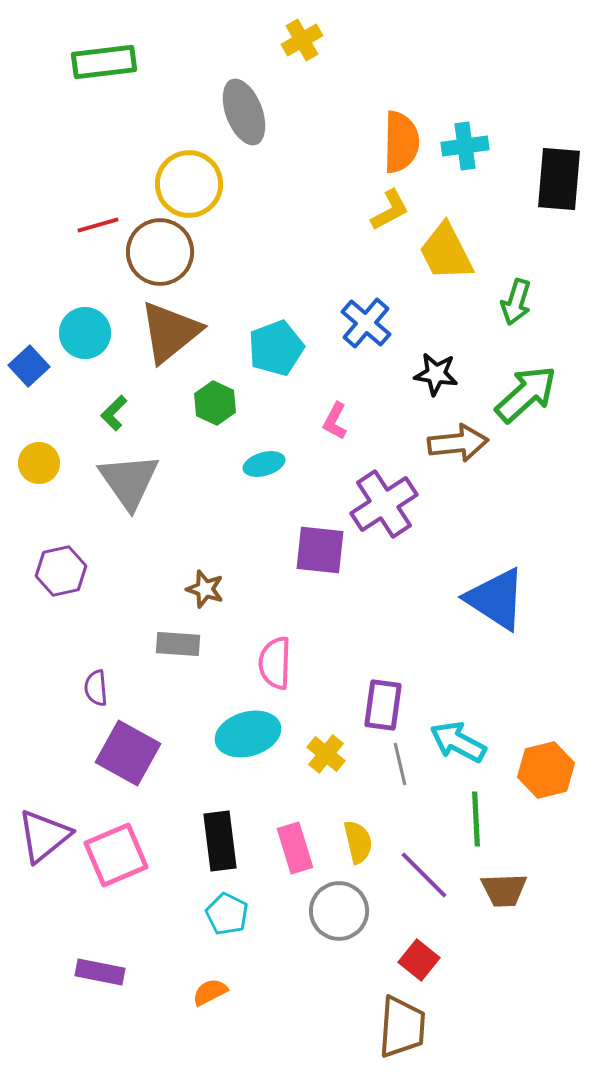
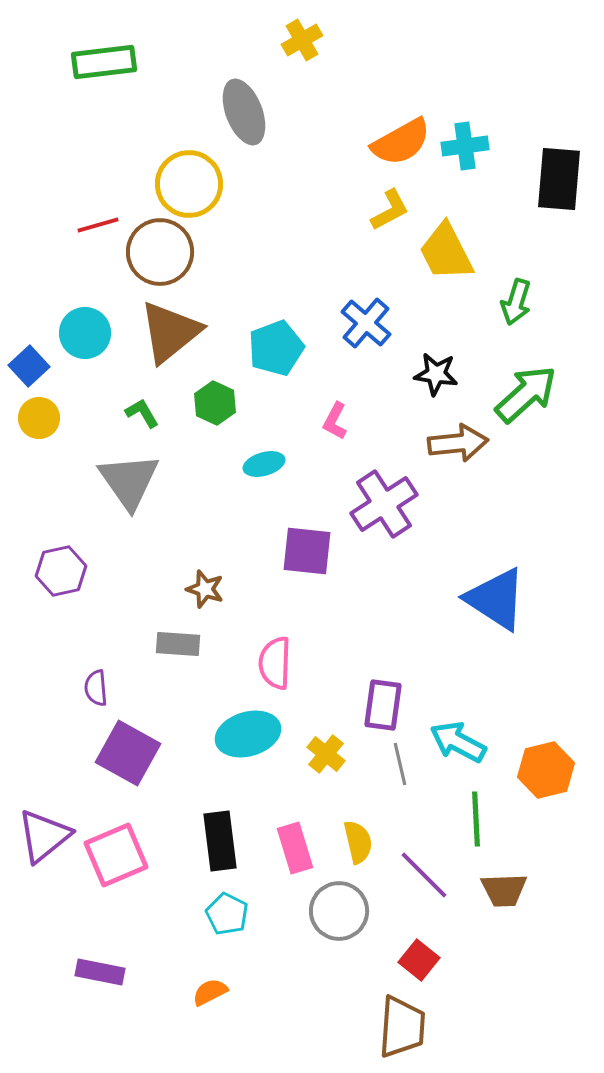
orange semicircle at (401, 142): rotated 60 degrees clockwise
green L-shape at (114, 413): moved 28 px right; rotated 105 degrees clockwise
yellow circle at (39, 463): moved 45 px up
purple square at (320, 550): moved 13 px left, 1 px down
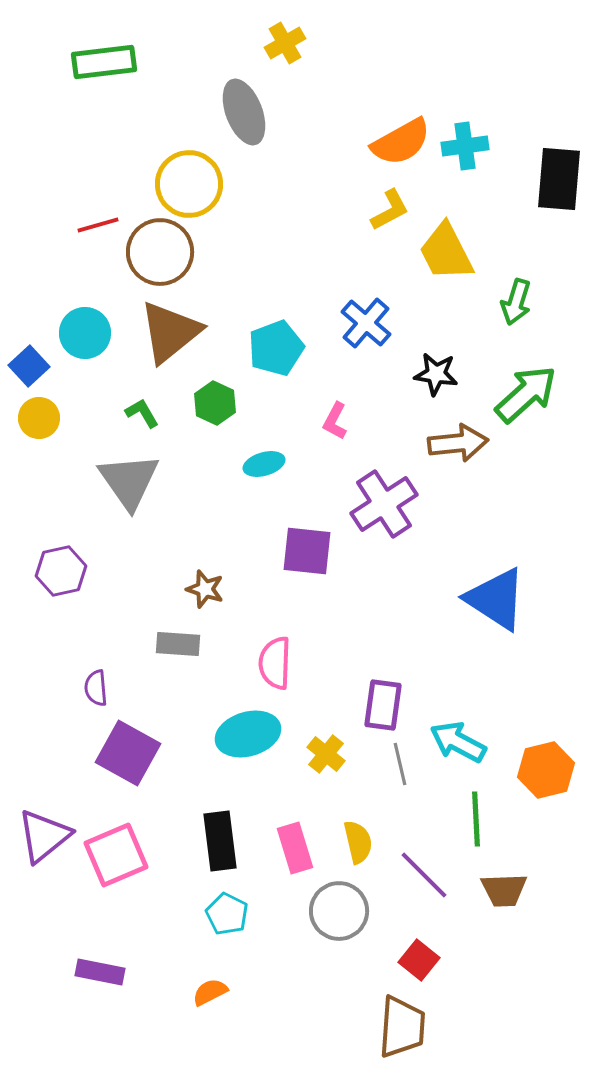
yellow cross at (302, 40): moved 17 px left, 3 px down
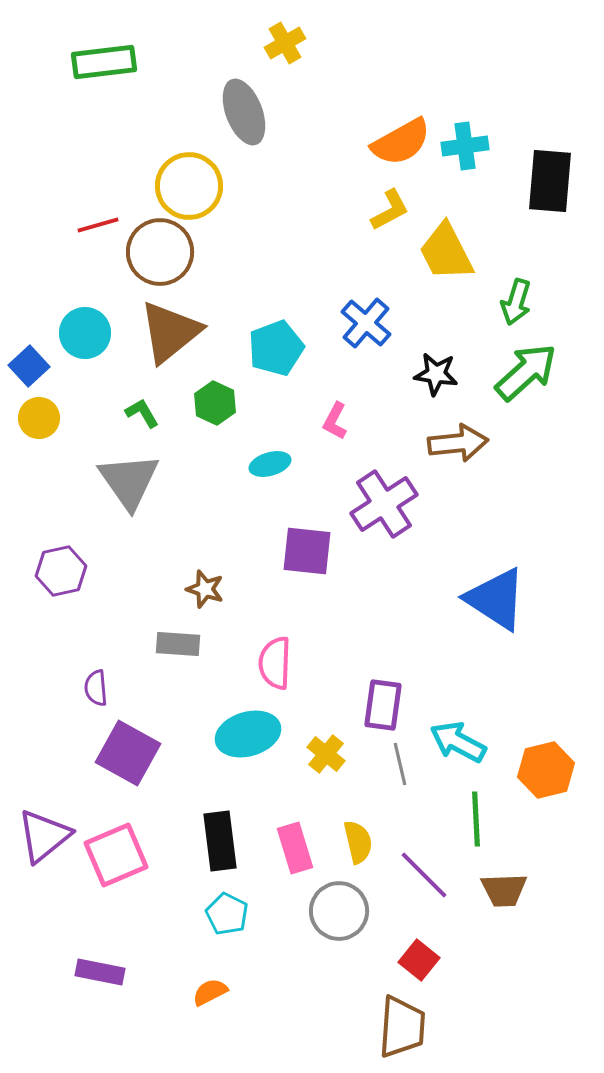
black rectangle at (559, 179): moved 9 px left, 2 px down
yellow circle at (189, 184): moved 2 px down
green arrow at (526, 394): moved 22 px up
cyan ellipse at (264, 464): moved 6 px right
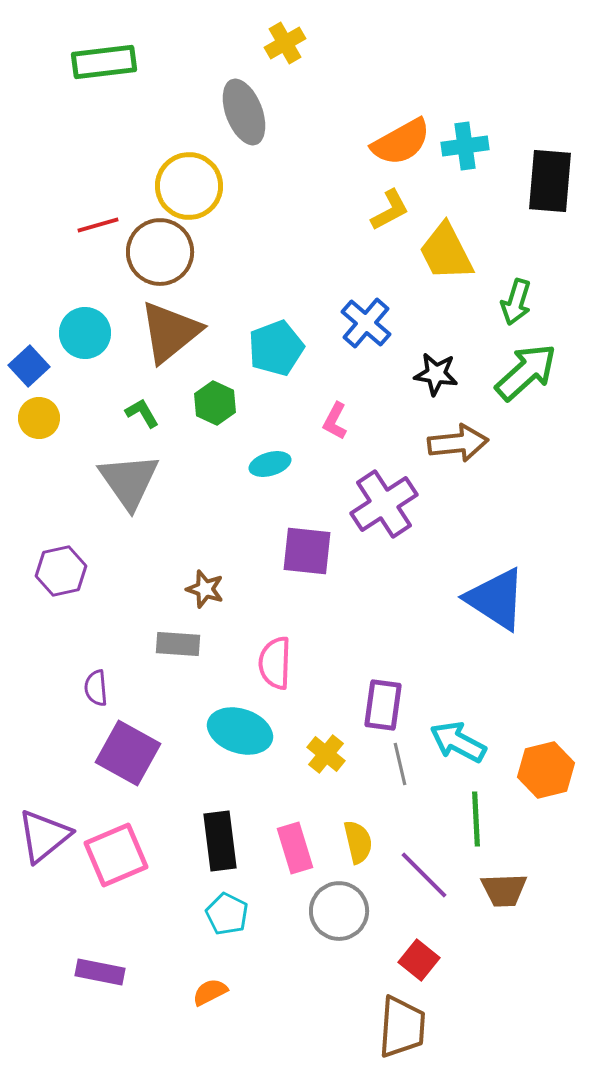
cyan ellipse at (248, 734): moved 8 px left, 3 px up; rotated 34 degrees clockwise
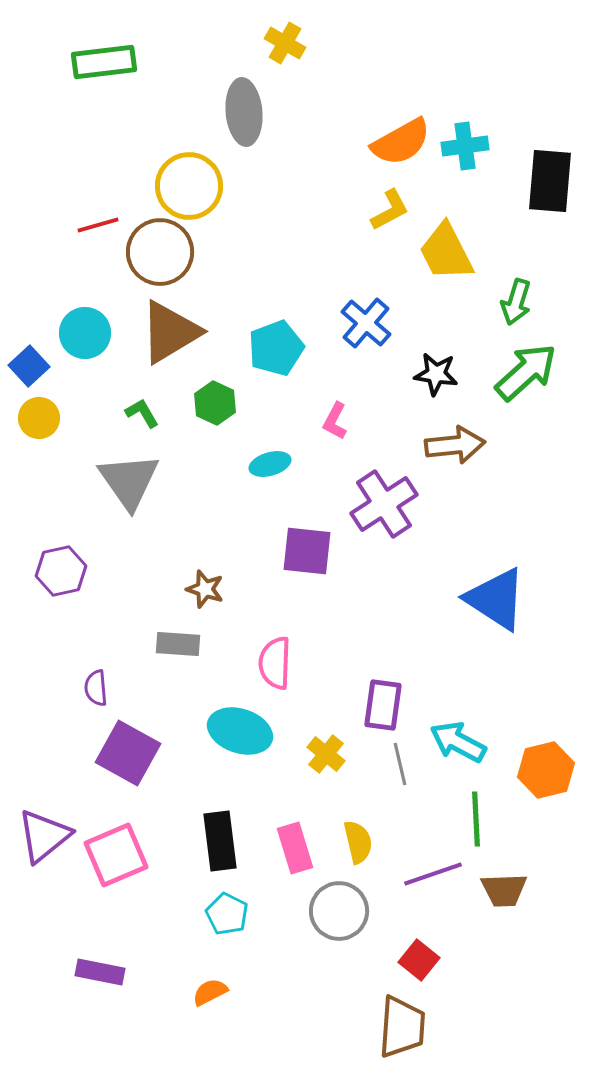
yellow cross at (285, 43): rotated 30 degrees counterclockwise
gray ellipse at (244, 112): rotated 16 degrees clockwise
brown triangle at (170, 332): rotated 8 degrees clockwise
brown arrow at (458, 443): moved 3 px left, 2 px down
purple line at (424, 875): moved 9 px right, 1 px up; rotated 64 degrees counterclockwise
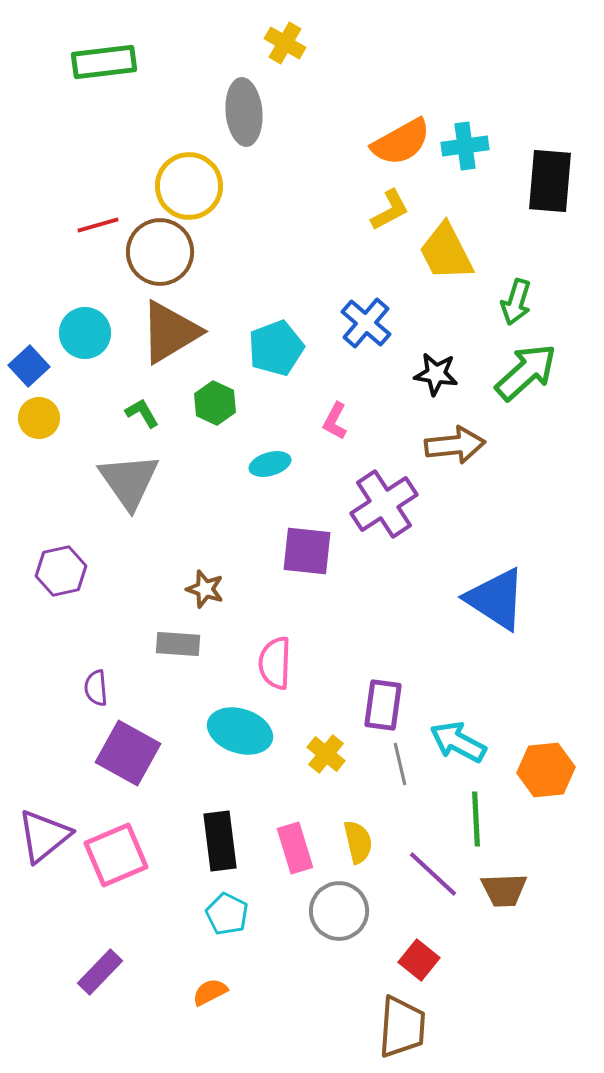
orange hexagon at (546, 770): rotated 8 degrees clockwise
purple line at (433, 874): rotated 62 degrees clockwise
purple rectangle at (100, 972): rotated 57 degrees counterclockwise
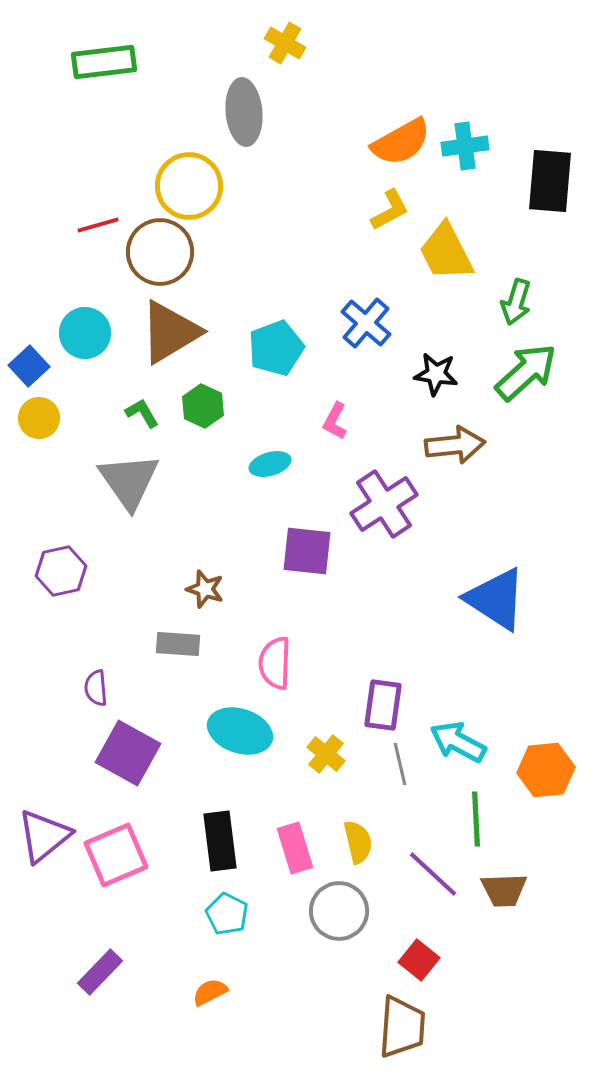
green hexagon at (215, 403): moved 12 px left, 3 px down
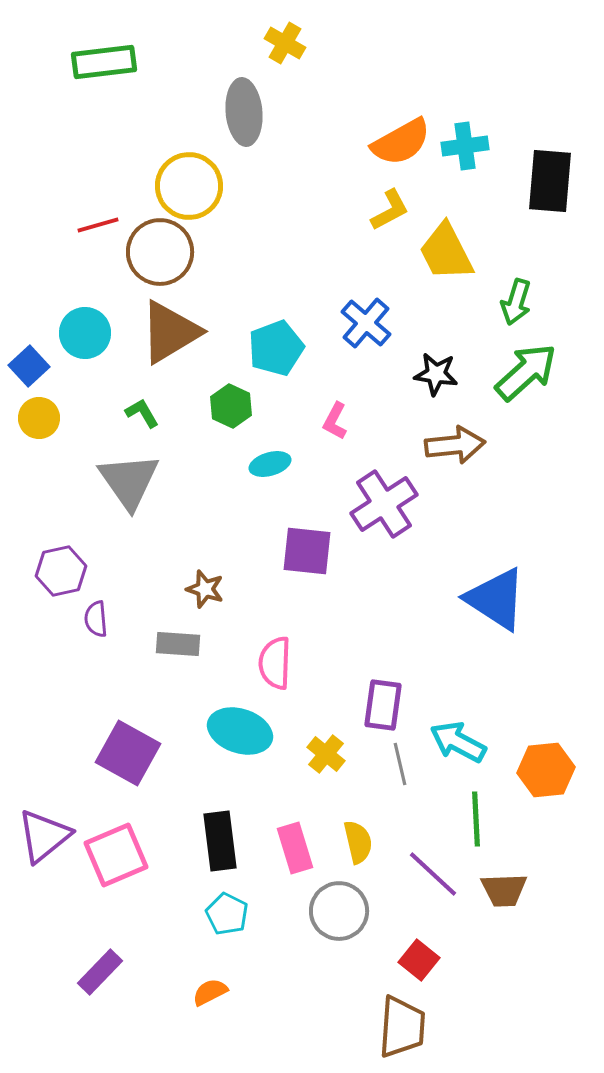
green hexagon at (203, 406): moved 28 px right
purple semicircle at (96, 688): moved 69 px up
